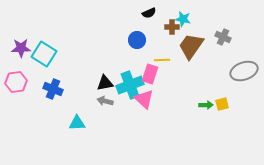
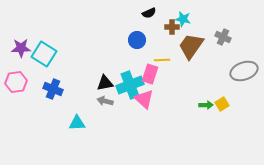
yellow square: rotated 16 degrees counterclockwise
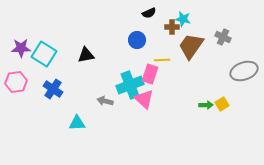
black triangle: moved 19 px left, 28 px up
blue cross: rotated 12 degrees clockwise
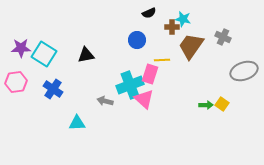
yellow square: rotated 24 degrees counterclockwise
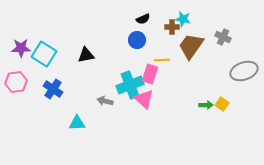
black semicircle: moved 6 px left, 6 px down
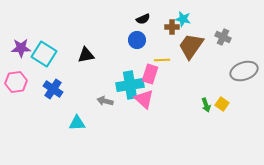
cyan cross: rotated 12 degrees clockwise
green arrow: rotated 72 degrees clockwise
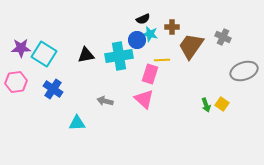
cyan star: moved 33 px left, 15 px down
cyan cross: moved 11 px left, 29 px up
